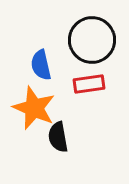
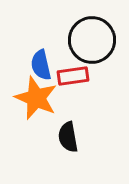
red rectangle: moved 16 px left, 8 px up
orange star: moved 2 px right, 10 px up
black semicircle: moved 10 px right
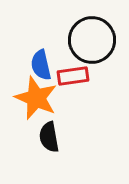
black semicircle: moved 19 px left
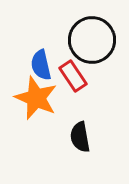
red rectangle: rotated 64 degrees clockwise
black semicircle: moved 31 px right
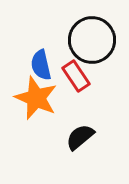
red rectangle: moved 3 px right
black semicircle: rotated 60 degrees clockwise
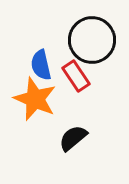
orange star: moved 1 px left, 1 px down
black semicircle: moved 7 px left, 1 px down
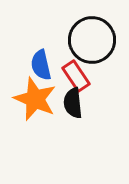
black semicircle: moved 35 px up; rotated 56 degrees counterclockwise
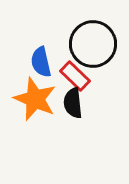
black circle: moved 1 px right, 4 px down
blue semicircle: moved 3 px up
red rectangle: moved 1 px left; rotated 12 degrees counterclockwise
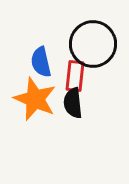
red rectangle: rotated 52 degrees clockwise
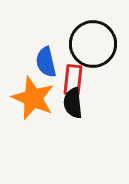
blue semicircle: moved 5 px right
red rectangle: moved 2 px left, 4 px down
orange star: moved 2 px left, 1 px up
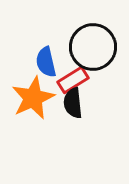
black circle: moved 3 px down
red rectangle: rotated 52 degrees clockwise
orange star: rotated 24 degrees clockwise
